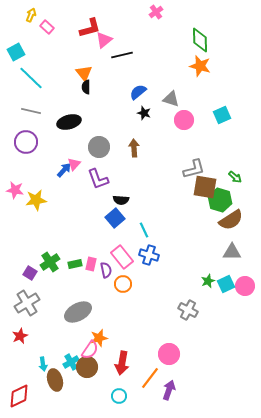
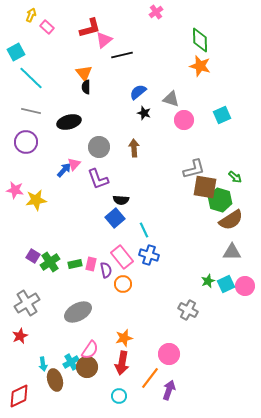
purple square at (30, 273): moved 3 px right, 17 px up
orange star at (99, 338): moved 25 px right
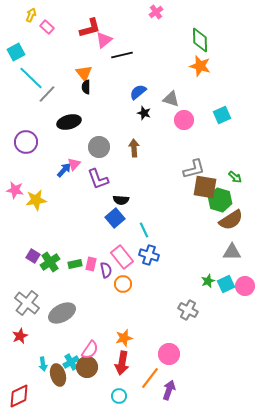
gray line at (31, 111): moved 16 px right, 17 px up; rotated 60 degrees counterclockwise
gray cross at (27, 303): rotated 20 degrees counterclockwise
gray ellipse at (78, 312): moved 16 px left, 1 px down
brown ellipse at (55, 380): moved 3 px right, 5 px up
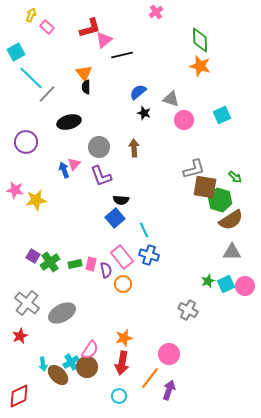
blue arrow at (64, 170): rotated 63 degrees counterclockwise
purple L-shape at (98, 179): moved 3 px right, 3 px up
brown ellipse at (58, 375): rotated 30 degrees counterclockwise
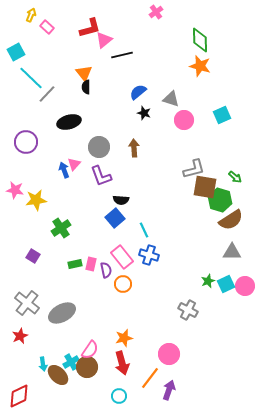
green cross at (50, 262): moved 11 px right, 34 px up
red arrow at (122, 363): rotated 25 degrees counterclockwise
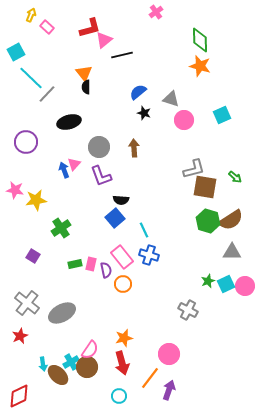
green hexagon at (220, 200): moved 12 px left, 21 px down
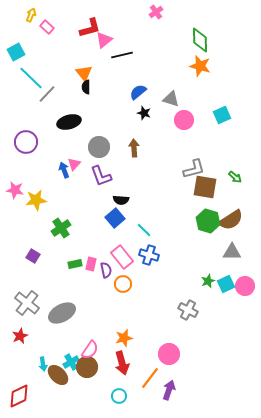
cyan line at (144, 230): rotated 21 degrees counterclockwise
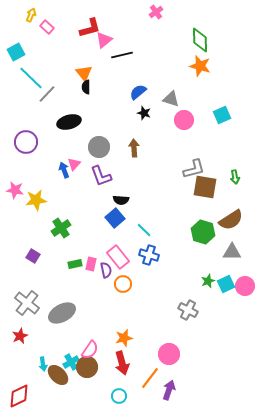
green arrow at (235, 177): rotated 40 degrees clockwise
green hexagon at (208, 221): moved 5 px left, 11 px down
pink rectangle at (122, 257): moved 4 px left
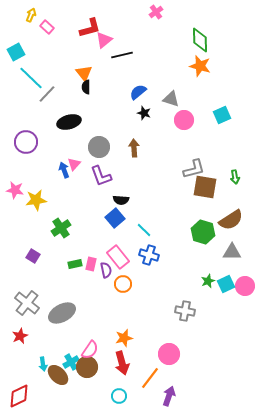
gray cross at (188, 310): moved 3 px left, 1 px down; rotated 18 degrees counterclockwise
purple arrow at (169, 390): moved 6 px down
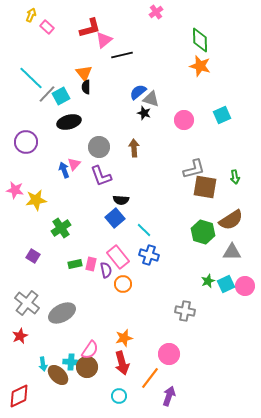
cyan square at (16, 52): moved 45 px right, 44 px down
gray triangle at (171, 99): moved 20 px left
cyan cross at (71, 362): rotated 35 degrees clockwise
